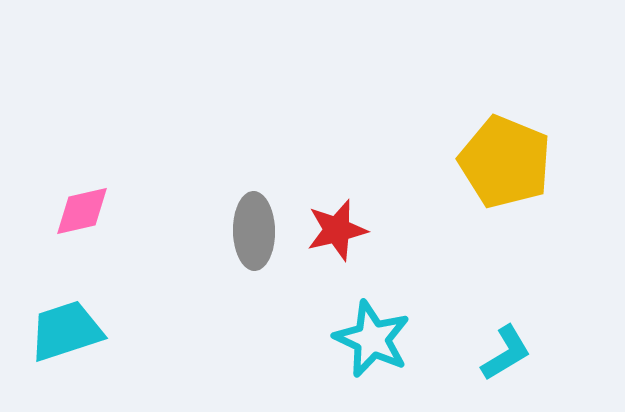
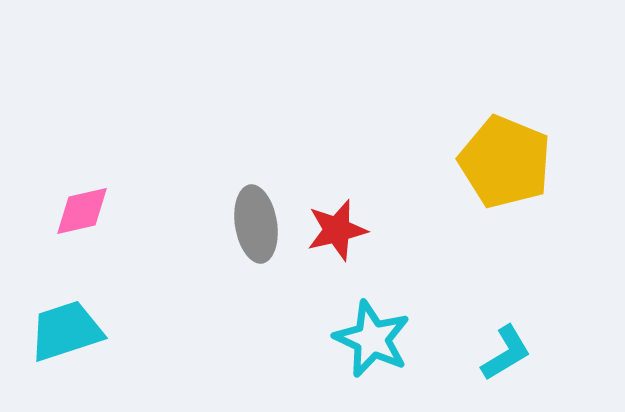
gray ellipse: moved 2 px right, 7 px up; rotated 8 degrees counterclockwise
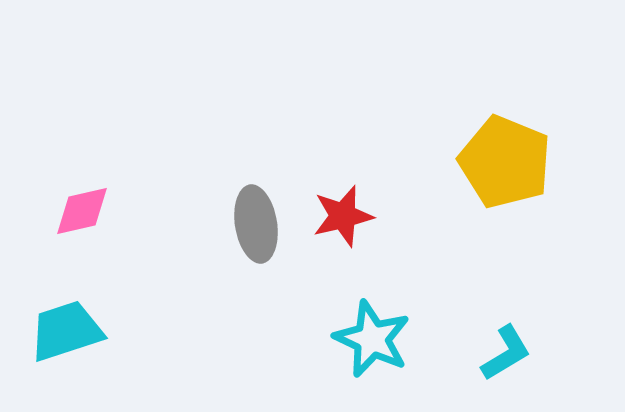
red star: moved 6 px right, 14 px up
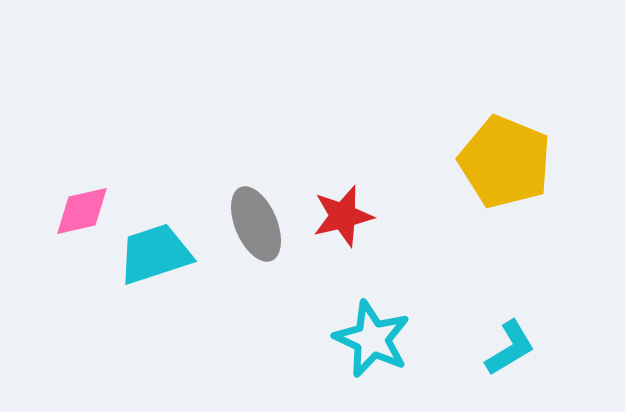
gray ellipse: rotated 14 degrees counterclockwise
cyan trapezoid: moved 89 px right, 77 px up
cyan L-shape: moved 4 px right, 5 px up
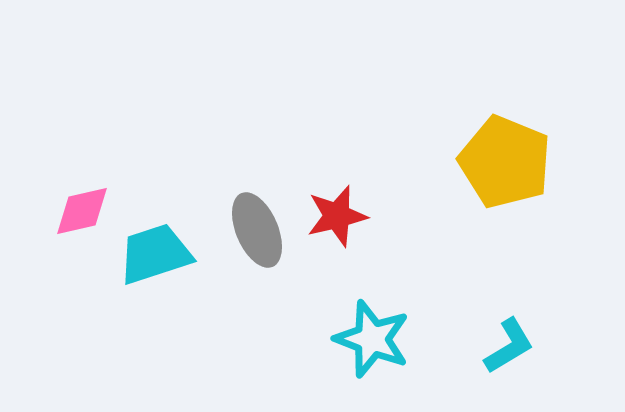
red star: moved 6 px left
gray ellipse: moved 1 px right, 6 px down
cyan star: rotated 4 degrees counterclockwise
cyan L-shape: moved 1 px left, 2 px up
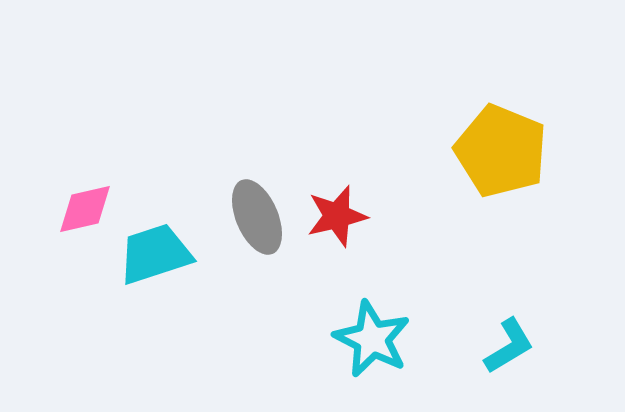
yellow pentagon: moved 4 px left, 11 px up
pink diamond: moved 3 px right, 2 px up
gray ellipse: moved 13 px up
cyan star: rotated 6 degrees clockwise
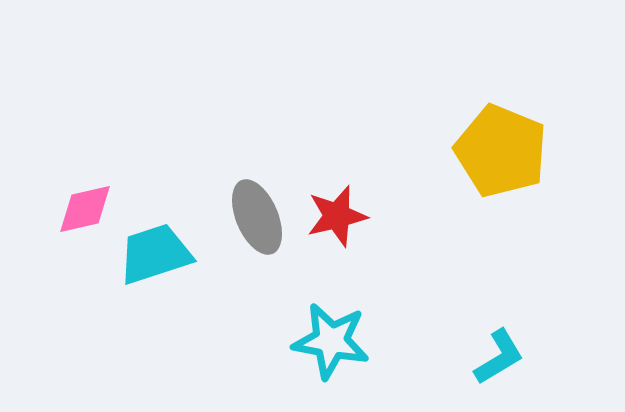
cyan star: moved 41 px left, 2 px down; rotated 16 degrees counterclockwise
cyan L-shape: moved 10 px left, 11 px down
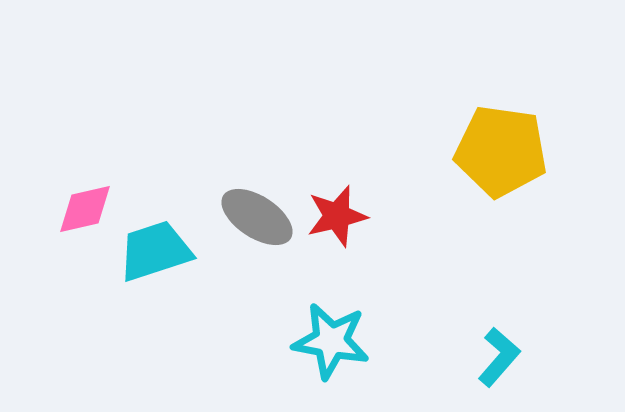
yellow pentagon: rotated 14 degrees counterclockwise
gray ellipse: rotated 34 degrees counterclockwise
cyan trapezoid: moved 3 px up
cyan L-shape: rotated 18 degrees counterclockwise
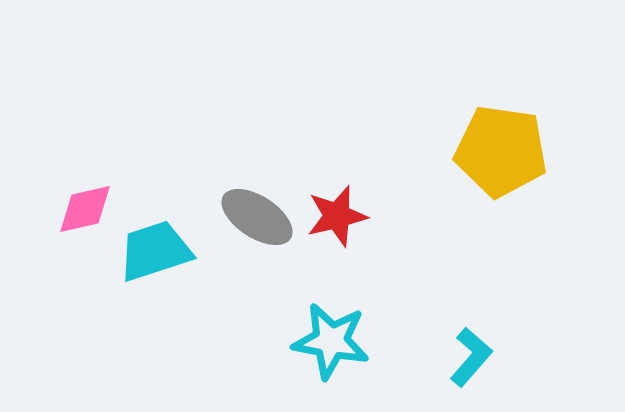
cyan L-shape: moved 28 px left
